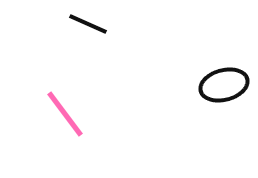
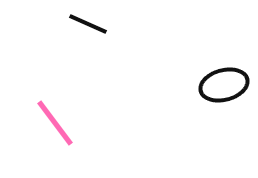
pink line: moved 10 px left, 9 px down
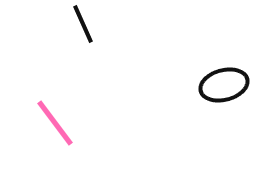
black line: moved 5 px left; rotated 42 degrees clockwise
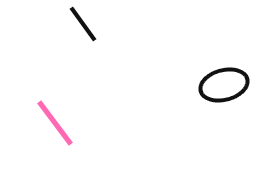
black line: rotated 12 degrees counterclockwise
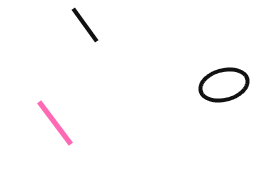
black line: moved 2 px right, 1 px down
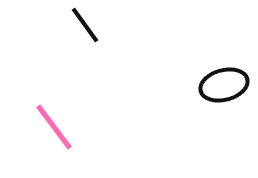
pink line: moved 1 px left, 4 px down
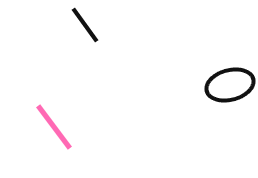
black ellipse: moved 6 px right
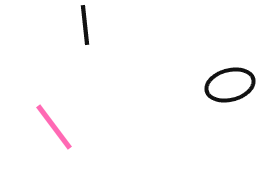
black line: rotated 30 degrees clockwise
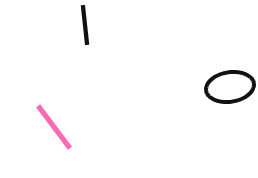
black ellipse: moved 2 px down; rotated 6 degrees clockwise
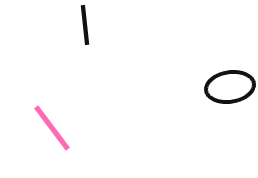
pink line: moved 2 px left, 1 px down
